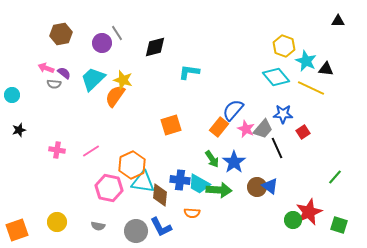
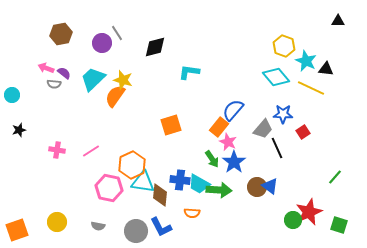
pink star at (246, 129): moved 18 px left, 13 px down
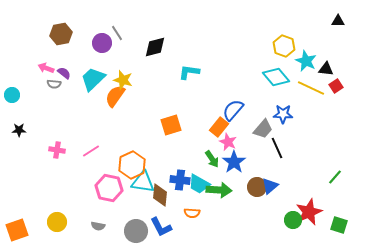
black star at (19, 130): rotated 16 degrees clockwise
red square at (303, 132): moved 33 px right, 46 px up
blue triangle at (270, 186): rotated 42 degrees clockwise
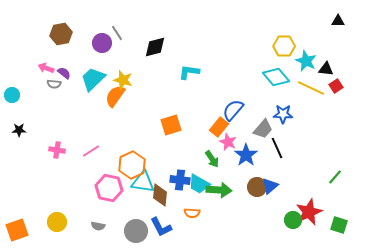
yellow hexagon at (284, 46): rotated 20 degrees counterclockwise
blue star at (234, 162): moved 12 px right, 7 px up
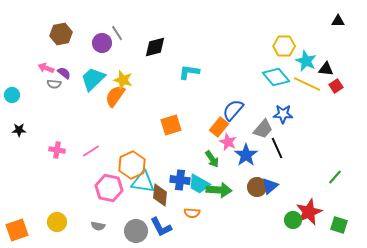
yellow line at (311, 88): moved 4 px left, 4 px up
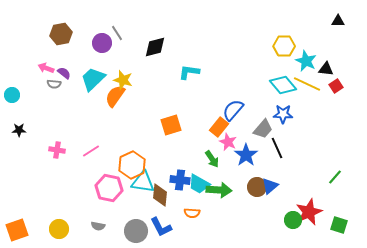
cyan diamond at (276, 77): moved 7 px right, 8 px down
yellow circle at (57, 222): moved 2 px right, 7 px down
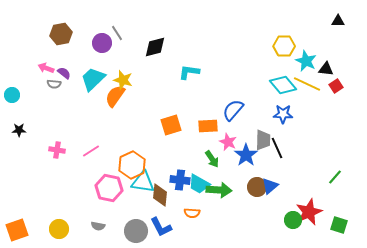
orange rectangle at (219, 127): moved 11 px left, 1 px up; rotated 48 degrees clockwise
gray trapezoid at (263, 129): moved 11 px down; rotated 40 degrees counterclockwise
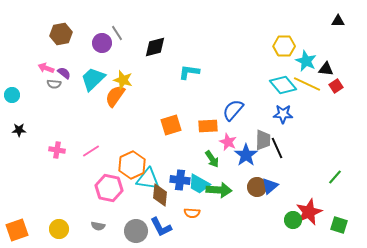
cyan triangle at (143, 182): moved 5 px right, 3 px up
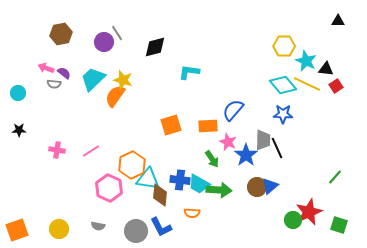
purple circle at (102, 43): moved 2 px right, 1 px up
cyan circle at (12, 95): moved 6 px right, 2 px up
pink hexagon at (109, 188): rotated 12 degrees clockwise
